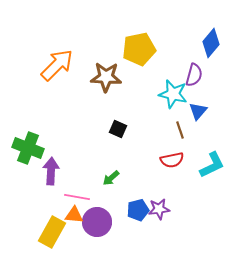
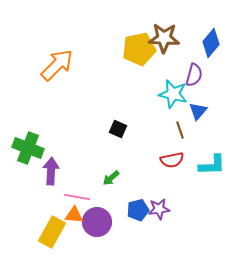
brown star: moved 58 px right, 39 px up
cyan L-shape: rotated 24 degrees clockwise
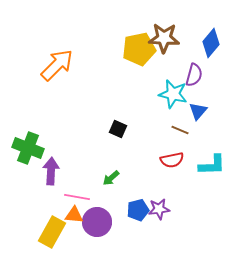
brown line: rotated 48 degrees counterclockwise
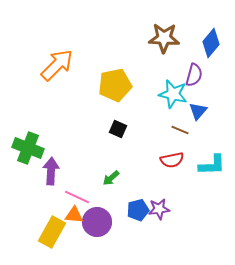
yellow pentagon: moved 24 px left, 36 px down
pink line: rotated 15 degrees clockwise
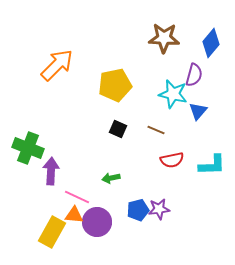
brown line: moved 24 px left
green arrow: rotated 30 degrees clockwise
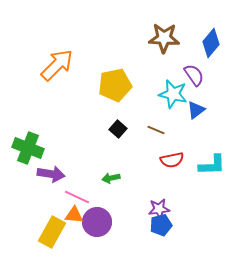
purple semicircle: rotated 50 degrees counterclockwise
blue triangle: moved 2 px left, 1 px up; rotated 12 degrees clockwise
black square: rotated 18 degrees clockwise
purple arrow: moved 3 px down; rotated 96 degrees clockwise
blue pentagon: moved 23 px right, 15 px down
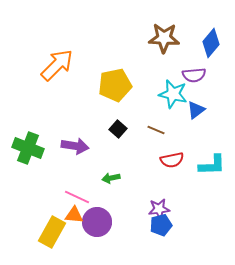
purple semicircle: rotated 120 degrees clockwise
purple arrow: moved 24 px right, 28 px up
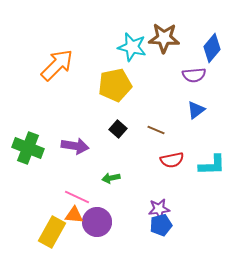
blue diamond: moved 1 px right, 5 px down
cyan star: moved 41 px left, 47 px up
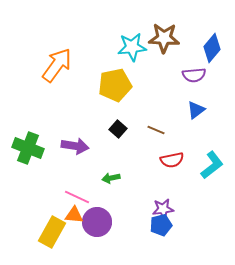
cyan star: rotated 20 degrees counterclockwise
orange arrow: rotated 9 degrees counterclockwise
cyan L-shape: rotated 36 degrees counterclockwise
purple star: moved 4 px right
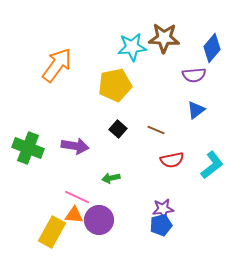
purple circle: moved 2 px right, 2 px up
